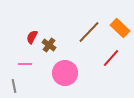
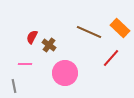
brown line: rotated 70 degrees clockwise
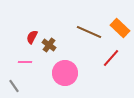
pink line: moved 2 px up
gray line: rotated 24 degrees counterclockwise
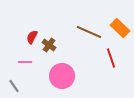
red line: rotated 60 degrees counterclockwise
pink circle: moved 3 px left, 3 px down
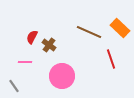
red line: moved 1 px down
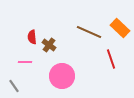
red semicircle: rotated 32 degrees counterclockwise
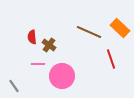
pink line: moved 13 px right, 2 px down
